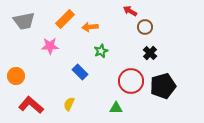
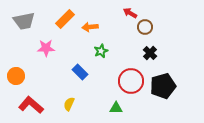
red arrow: moved 2 px down
pink star: moved 4 px left, 2 px down
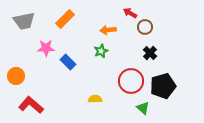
orange arrow: moved 18 px right, 3 px down
blue rectangle: moved 12 px left, 10 px up
yellow semicircle: moved 26 px right, 5 px up; rotated 64 degrees clockwise
green triangle: moved 27 px right; rotated 40 degrees clockwise
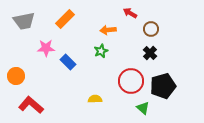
brown circle: moved 6 px right, 2 px down
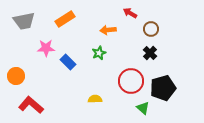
orange rectangle: rotated 12 degrees clockwise
green star: moved 2 px left, 2 px down
black pentagon: moved 2 px down
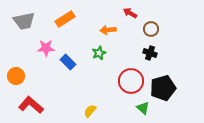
black cross: rotated 24 degrees counterclockwise
yellow semicircle: moved 5 px left, 12 px down; rotated 48 degrees counterclockwise
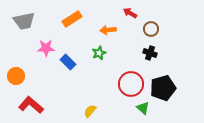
orange rectangle: moved 7 px right
red circle: moved 3 px down
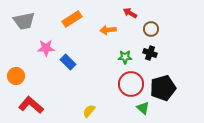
green star: moved 26 px right, 4 px down; rotated 24 degrees clockwise
yellow semicircle: moved 1 px left
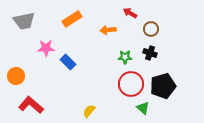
black pentagon: moved 2 px up
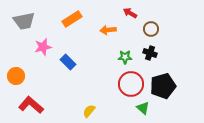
pink star: moved 3 px left, 1 px up; rotated 12 degrees counterclockwise
